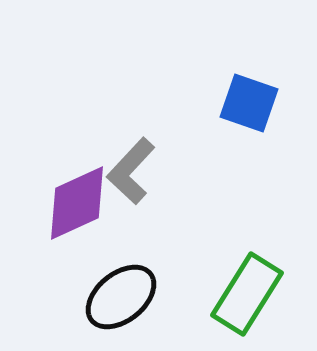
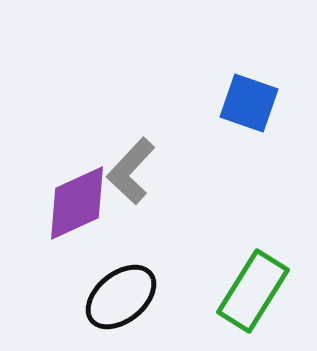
green rectangle: moved 6 px right, 3 px up
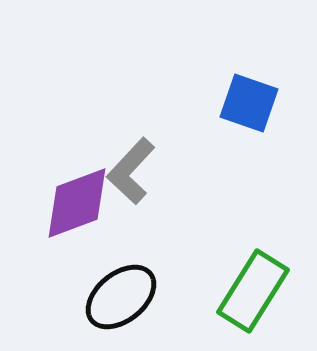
purple diamond: rotated 4 degrees clockwise
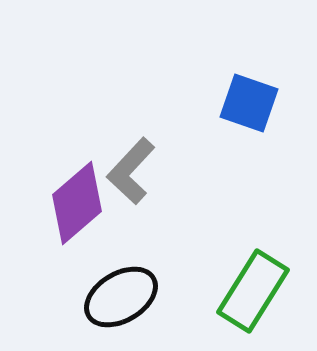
purple diamond: rotated 20 degrees counterclockwise
black ellipse: rotated 8 degrees clockwise
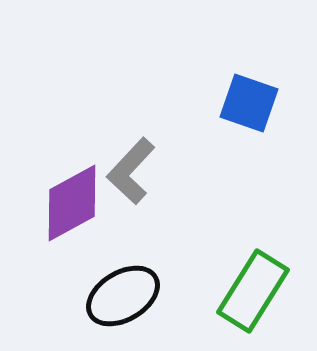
purple diamond: moved 5 px left; rotated 12 degrees clockwise
black ellipse: moved 2 px right, 1 px up
